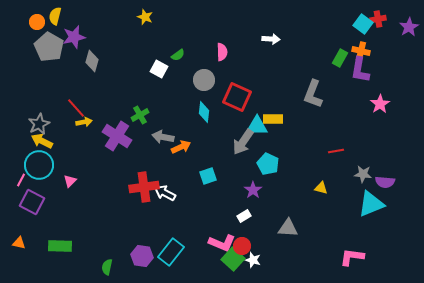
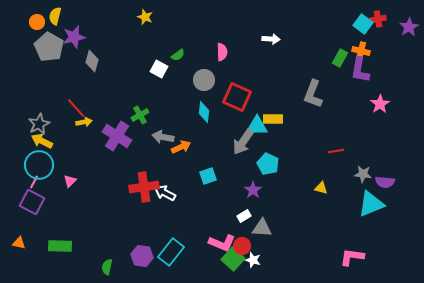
pink line at (21, 180): moved 13 px right, 2 px down
gray triangle at (288, 228): moved 26 px left
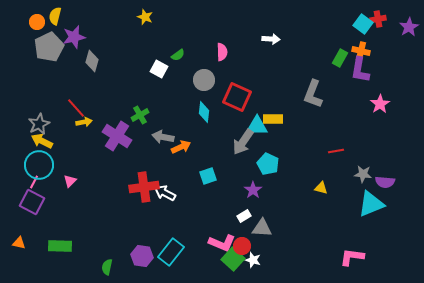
gray pentagon at (49, 47): rotated 16 degrees clockwise
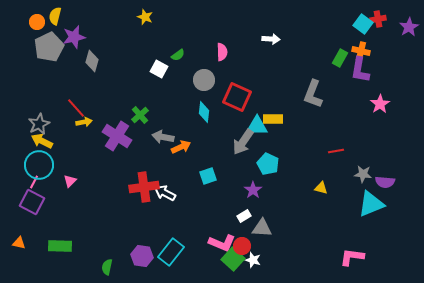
green cross at (140, 115): rotated 12 degrees counterclockwise
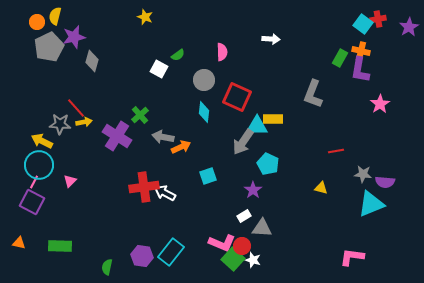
gray star at (39, 124): moved 21 px right; rotated 30 degrees clockwise
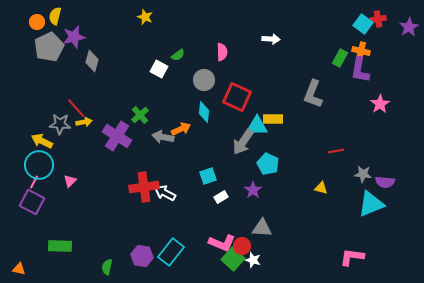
orange arrow at (181, 147): moved 18 px up
white rectangle at (244, 216): moved 23 px left, 19 px up
orange triangle at (19, 243): moved 26 px down
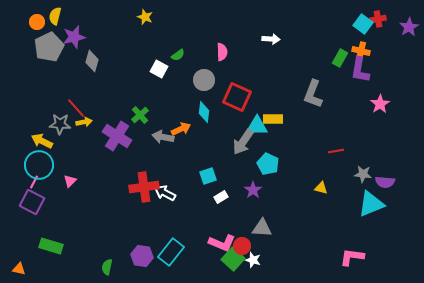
green rectangle at (60, 246): moved 9 px left; rotated 15 degrees clockwise
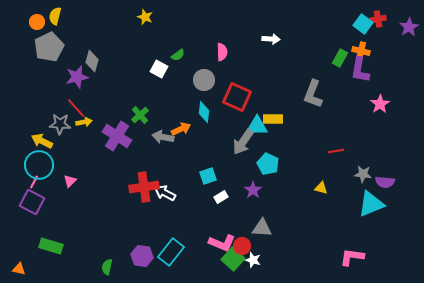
purple star at (74, 37): moved 3 px right, 40 px down
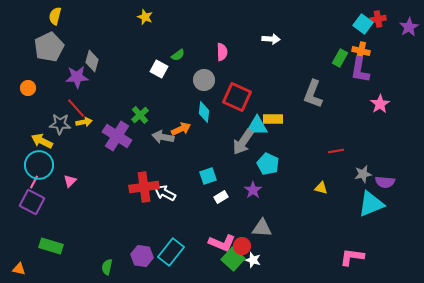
orange circle at (37, 22): moved 9 px left, 66 px down
purple star at (77, 77): rotated 10 degrees clockwise
gray star at (363, 174): rotated 18 degrees counterclockwise
